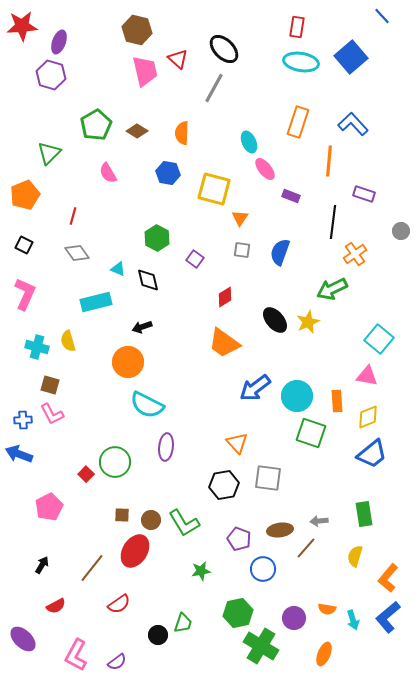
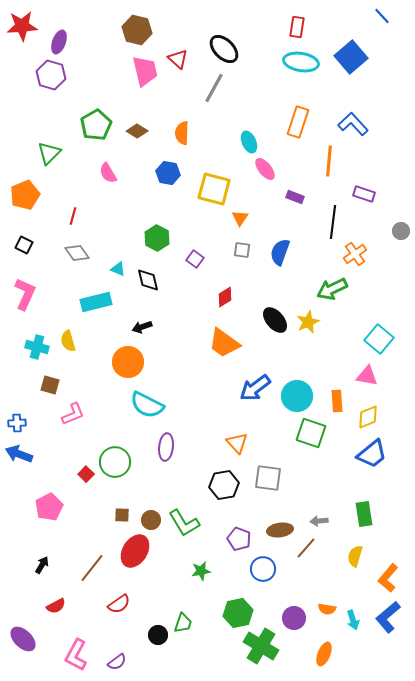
purple rectangle at (291, 196): moved 4 px right, 1 px down
pink L-shape at (52, 414): moved 21 px right; rotated 85 degrees counterclockwise
blue cross at (23, 420): moved 6 px left, 3 px down
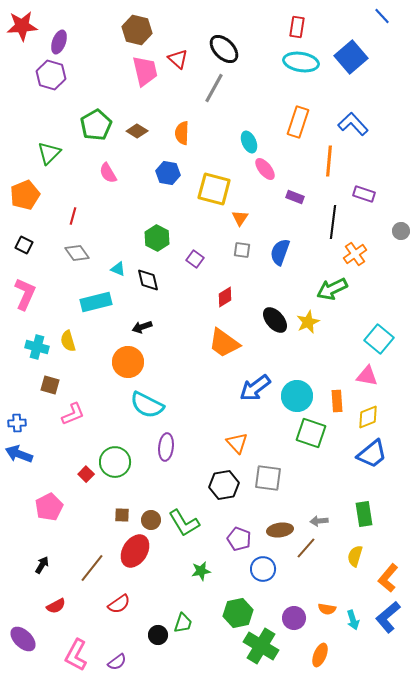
orange ellipse at (324, 654): moved 4 px left, 1 px down
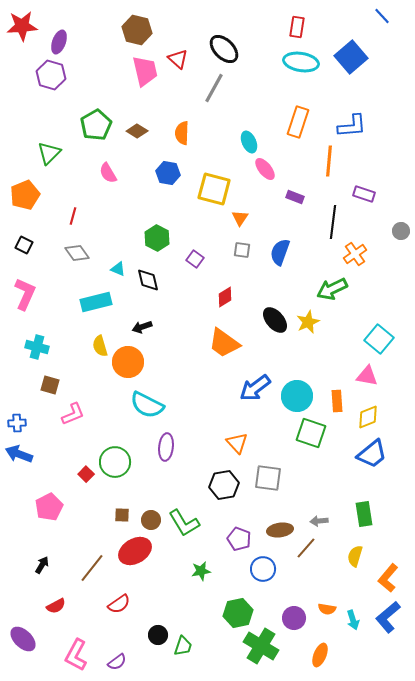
blue L-shape at (353, 124): moved 1 px left, 2 px down; rotated 128 degrees clockwise
yellow semicircle at (68, 341): moved 32 px right, 5 px down
red ellipse at (135, 551): rotated 28 degrees clockwise
green trapezoid at (183, 623): moved 23 px down
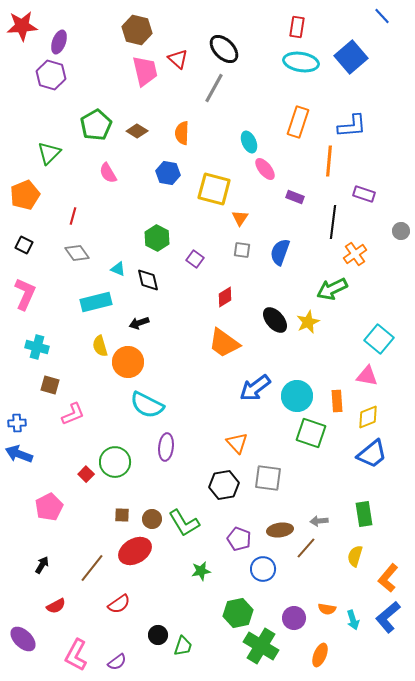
black arrow at (142, 327): moved 3 px left, 4 px up
brown circle at (151, 520): moved 1 px right, 1 px up
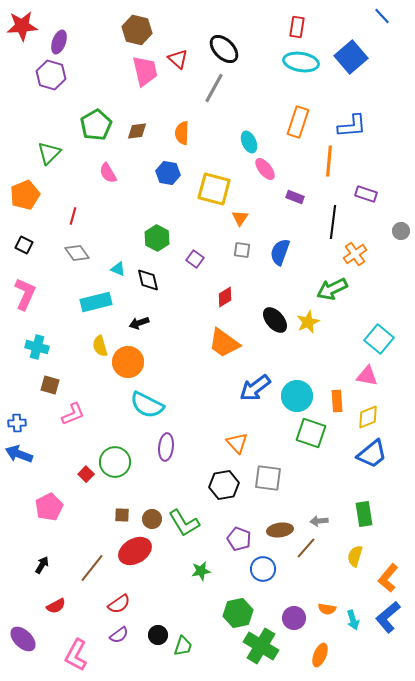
brown diamond at (137, 131): rotated 40 degrees counterclockwise
purple rectangle at (364, 194): moved 2 px right
purple semicircle at (117, 662): moved 2 px right, 27 px up
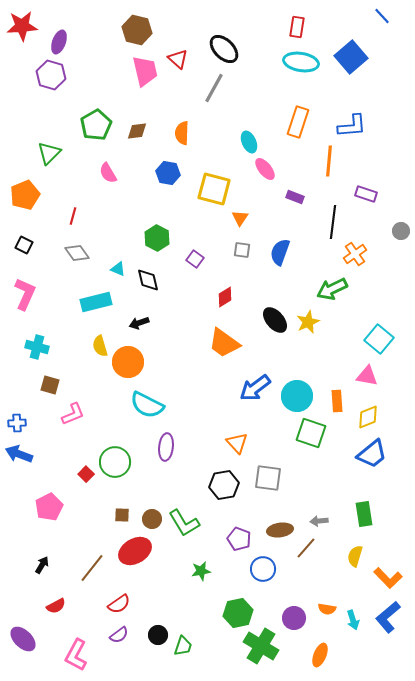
orange L-shape at (388, 578): rotated 84 degrees counterclockwise
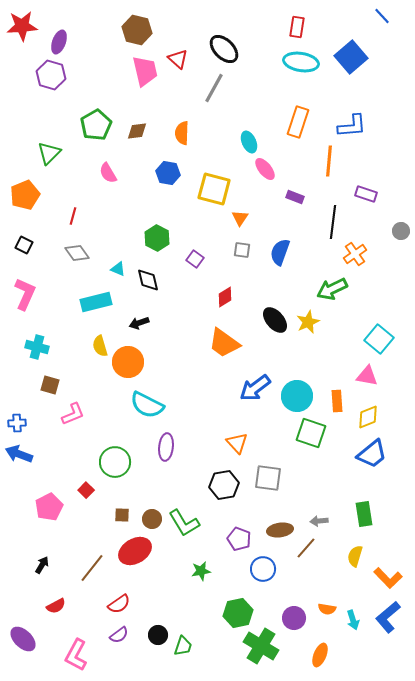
red square at (86, 474): moved 16 px down
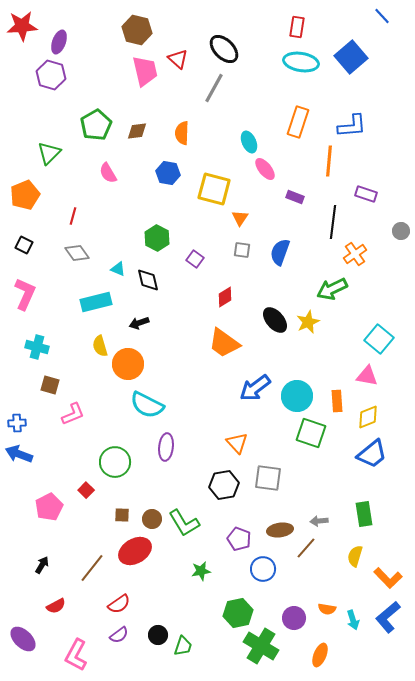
orange circle at (128, 362): moved 2 px down
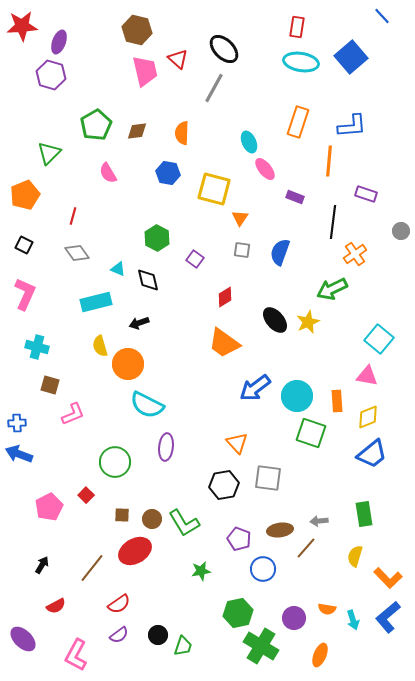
red square at (86, 490): moved 5 px down
